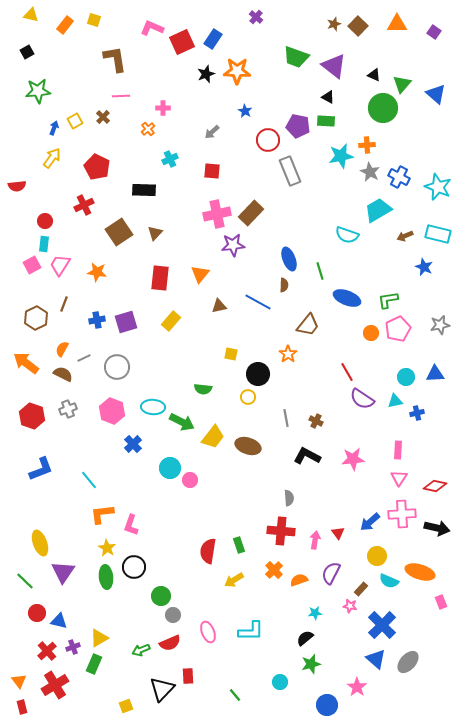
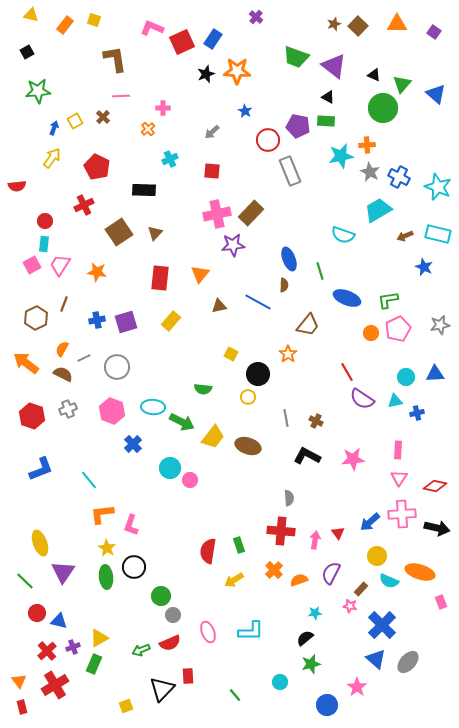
cyan semicircle at (347, 235): moved 4 px left
yellow square at (231, 354): rotated 16 degrees clockwise
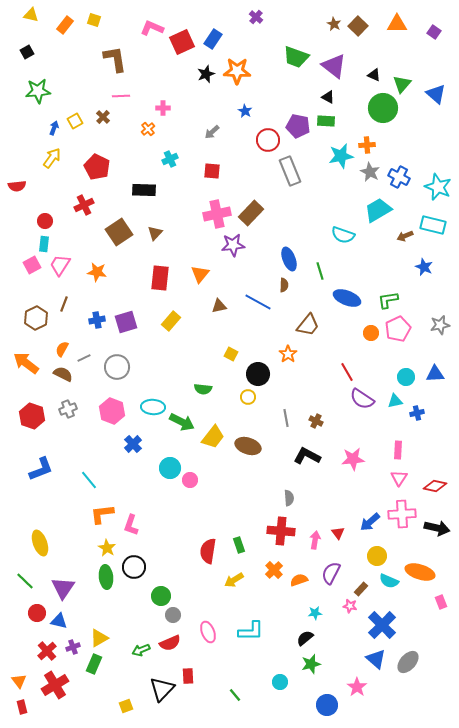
brown star at (334, 24): rotated 24 degrees counterclockwise
cyan rectangle at (438, 234): moved 5 px left, 9 px up
purple triangle at (63, 572): moved 16 px down
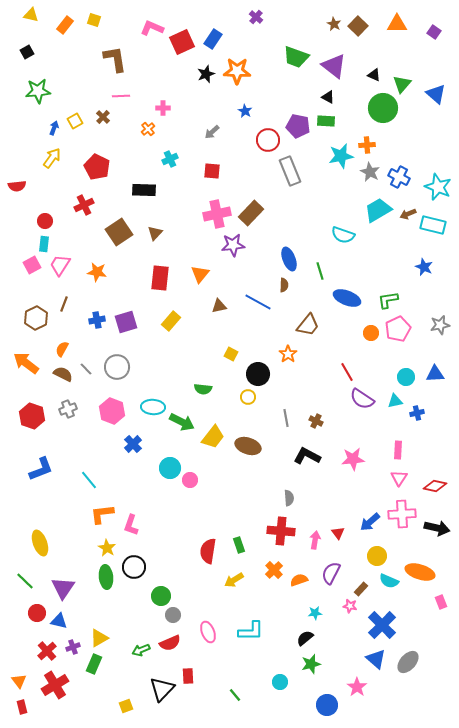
brown arrow at (405, 236): moved 3 px right, 22 px up
gray line at (84, 358): moved 2 px right, 11 px down; rotated 72 degrees clockwise
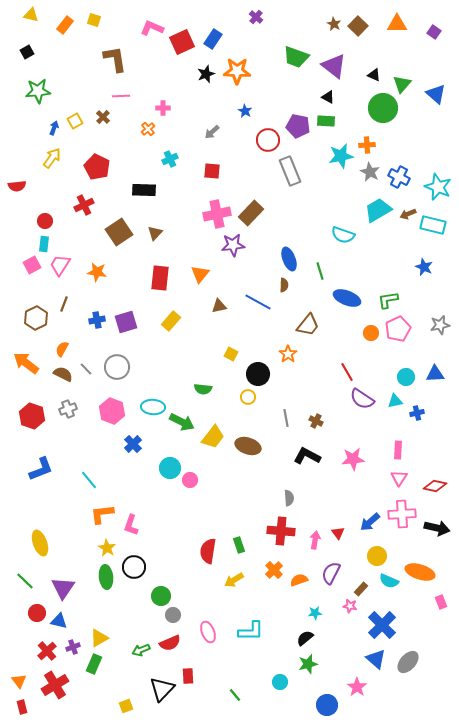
green star at (311, 664): moved 3 px left
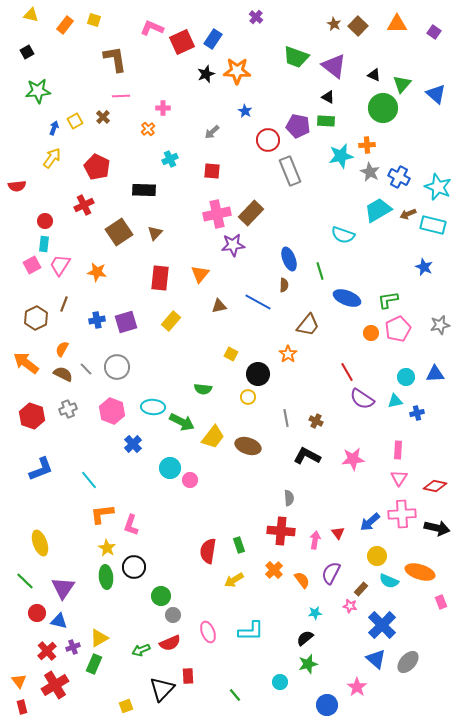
orange semicircle at (299, 580): moved 3 px right; rotated 72 degrees clockwise
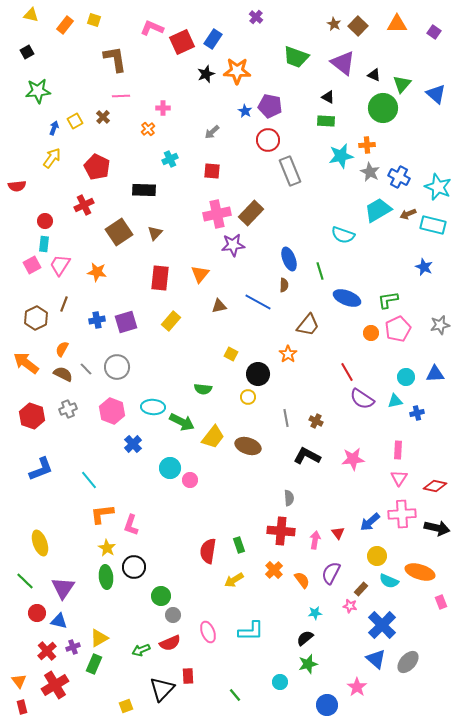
purple triangle at (334, 66): moved 9 px right, 3 px up
purple pentagon at (298, 126): moved 28 px left, 20 px up
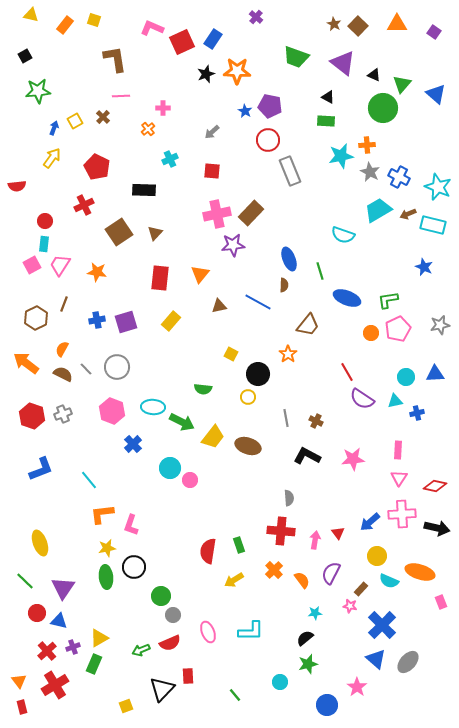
black square at (27, 52): moved 2 px left, 4 px down
gray cross at (68, 409): moved 5 px left, 5 px down
yellow star at (107, 548): rotated 30 degrees clockwise
